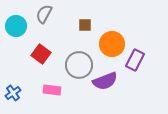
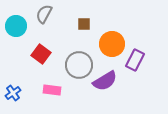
brown square: moved 1 px left, 1 px up
purple semicircle: rotated 10 degrees counterclockwise
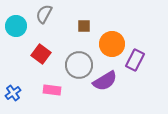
brown square: moved 2 px down
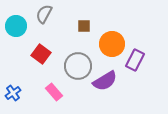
gray circle: moved 1 px left, 1 px down
pink rectangle: moved 2 px right, 2 px down; rotated 42 degrees clockwise
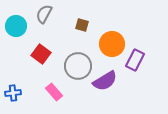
brown square: moved 2 px left, 1 px up; rotated 16 degrees clockwise
blue cross: rotated 28 degrees clockwise
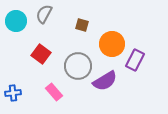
cyan circle: moved 5 px up
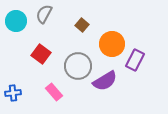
brown square: rotated 24 degrees clockwise
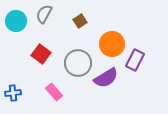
brown square: moved 2 px left, 4 px up; rotated 16 degrees clockwise
gray circle: moved 3 px up
purple semicircle: moved 1 px right, 3 px up
